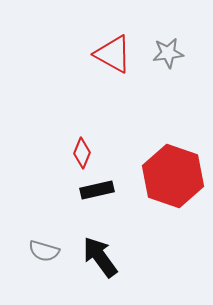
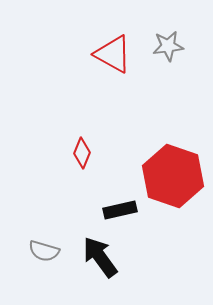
gray star: moved 7 px up
black rectangle: moved 23 px right, 20 px down
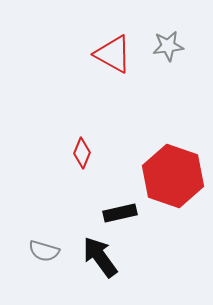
black rectangle: moved 3 px down
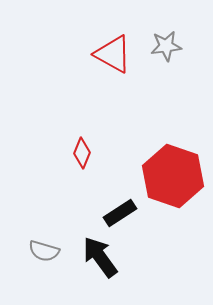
gray star: moved 2 px left
black rectangle: rotated 20 degrees counterclockwise
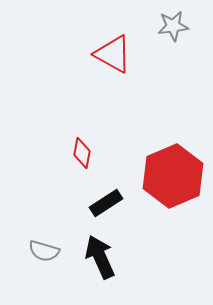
gray star: moved 7 px right, 20 px up
red diamond: rotated 12 degrees counterclockwise
red hexagon: rotated 18 degrees clockwise
black rectangle: moved 14 px left, 10 px up
black arrow: rotated 12 degrees clockwise
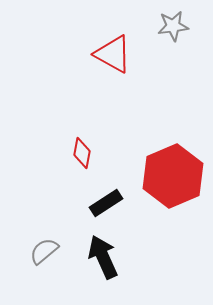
gray semicircle: rotated 124 degrees clockwise
black arrow: moved 3 px right
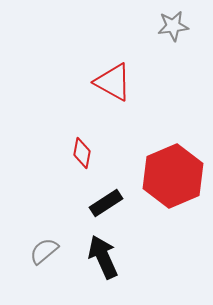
red triangle: moved 28 px down
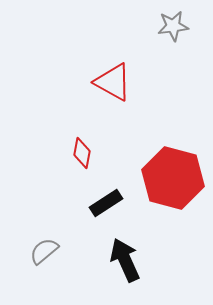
red hexagon: moved 2 px down; rotated 22 degrees counterclockwise
black arrow: moved 22 px right, 3 px down
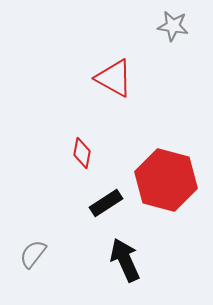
gray star: rotated 16 degrees clockwise
red triangle: moved 1 px right, 4 px up
red hexagon: moved 7 px left, 2 px down
gray semicircle: moved 11 px left, 3 px down; rotated 12 degrees counterclockwise
